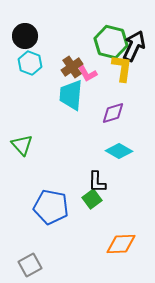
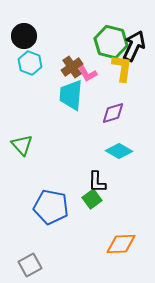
black circle: moved 1 px left
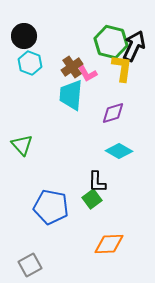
orange diamond: moved 12 px left
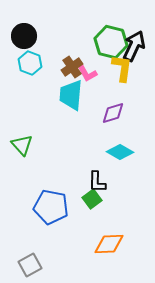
cyan diamond: moved 1 px right, 1 px down
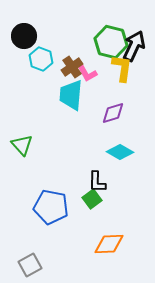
cyan hexagon: moved 11 px right, 4 px up
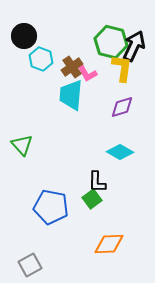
purple diamond: moved 9 px right, 6 px up
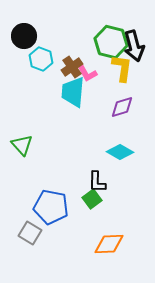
black arrow: rotated 140 degrees clockwise
cyan trapezoid: moved 2 px right, 3 px up
gray square: moved 32 px up; rotated 30 degrees counterclockwise
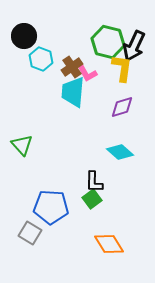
green hexagon: moved 3 px left
black arrow: rotated 40 degrees clockwise
cyan diamond: rotated 12 degrees clockwise
black L-shape: moved 3 px left
blue pentagon: rotated 8 degrees counterclockwise
orange diamond: rotated 60 degrees clockwise
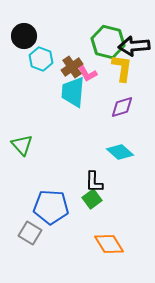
black arrow: rotated 60 degrees clockwise
